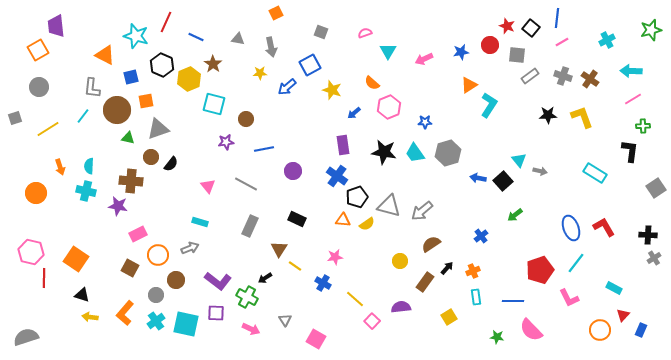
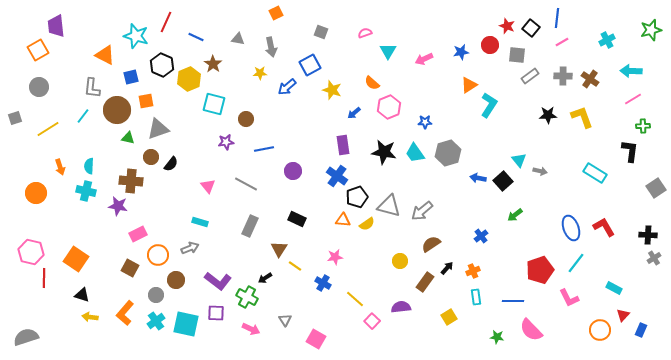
gray cross at (563, 76): rotated 18 degrees counterclockwise
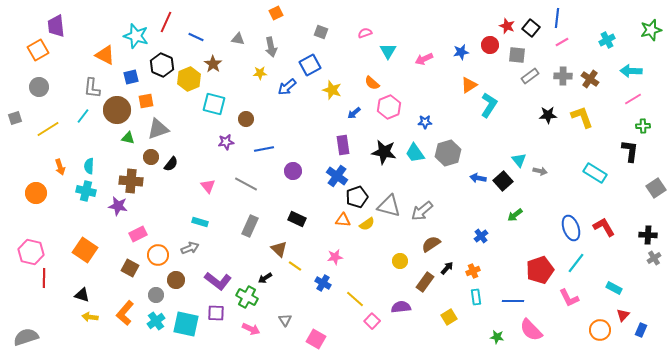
brown triangle at (279, 249): rotated 18 degrees counterclockwise
orange square at (76, 259): moved 9 px right, 9 px up
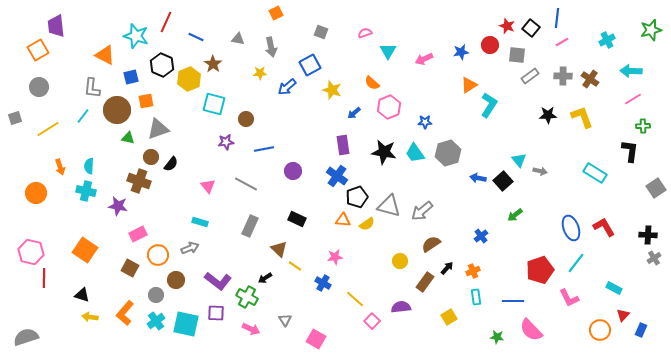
brown cross at (131, 181): moved 8 px right; rotated 15 degrees clockwise
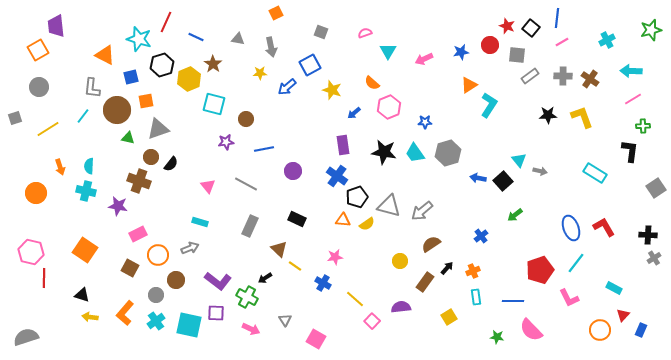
cyan star at (136, 36): moved 3 px right, 3 px down
black hexagon at (162, 65): rotated 20 degrees clockwise
cyan square at (186, 324): moved 3 px right, 1 px down
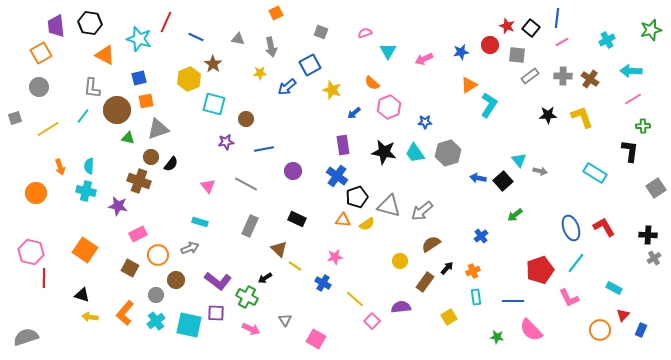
orange square at (38, 50): moved 3 px right, 3 px down
black hexagon at (162, 65): moved 72 px left, 42 px up; rotated 25 degrees clockwise
blue square at (131, 77): moved 8 px right, 1 px down
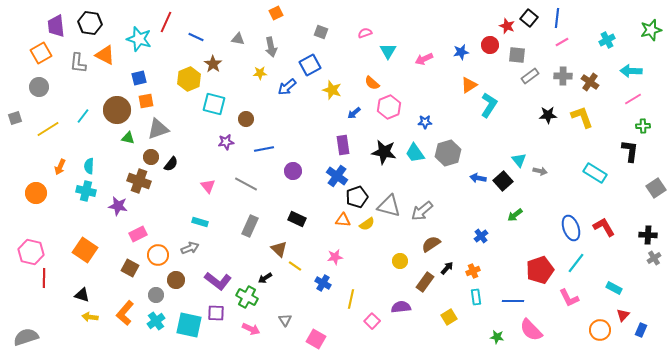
black square at (531, 28): moved 2 px left, 10 px up
brown cross at (590, 79): moved 3 px down
gray L-shape at (92, 88): moved 14 px left, 25 px up
orange arrow at (60, 167): rotated 42 degrees clockwise
yellow line at (355, 299): moved 4 px left; rotated 60 degrees clockwise
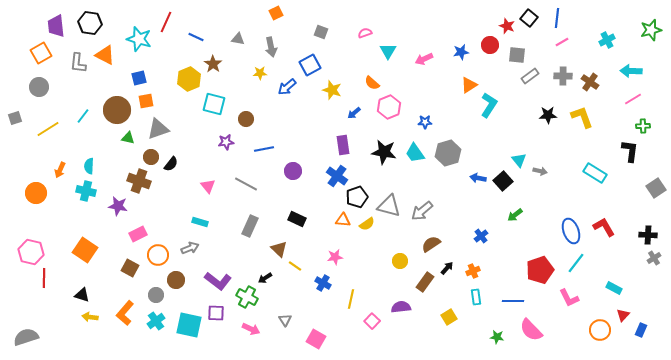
orange arrow at (60, 167): moved 3 px down
blue ellipse at (571, 228): moved 3 px down
